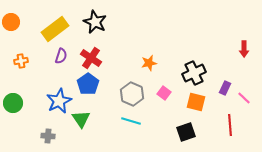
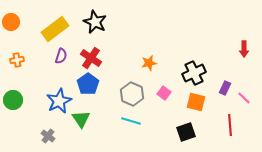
orange cross: moved 4 px left, 1 px up
green circle: moved 3 px up
gray cross: rotated 32 degrees clockwise
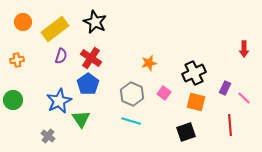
orange circle: moved 12 px right
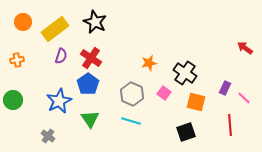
red arrow: moved 1 px right, 1 px up; rotated 126 degrees clockwise
black cross: moved 9 px left; rotated 30 degrees counterclockwise
green triangle: moved 9 px right
